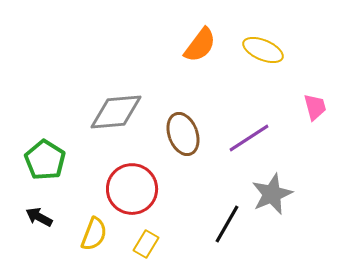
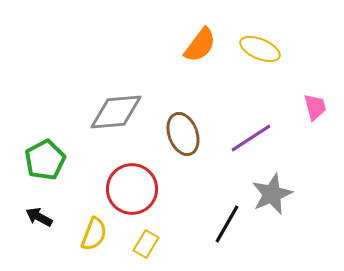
yellow ellipse: moved 3 px left, 1 px up
purple line: moved 2 px right
green pentagon: rotated 12 degrees clockwise
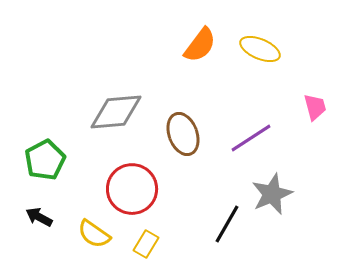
yellow semicircle: rotated 104 degrees clockwise
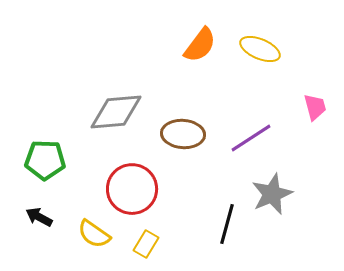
brown ellipse: rotated 66 degrees counterclockwise
green pentagon: rotated 30 degrees clockwise
black line: rotated 15 degrees counterclockwise
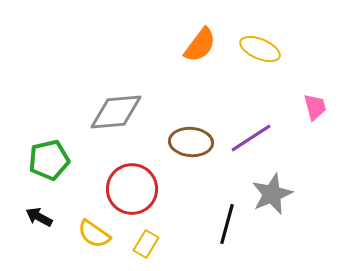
brown ellipse: moved 8 px right, 8 px down
green pentagon: moved 4 px right; rotated 15 degrees counterclockwise
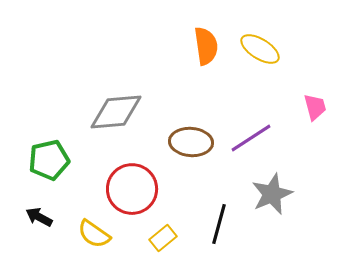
orange semicircle: moved 6 px right, 1 px down; rotated 45 degrees counterclockwise
yellow ellipse: rotated 9 degrees clockwise
black line: moved 8 px left
yellow rectangle: moved 17 px right, 6 px up; rotated 20 degrees clockwise
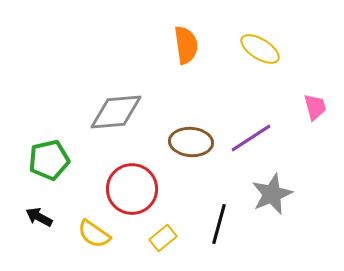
orange semicircle: moved 20 px left, 1 px up
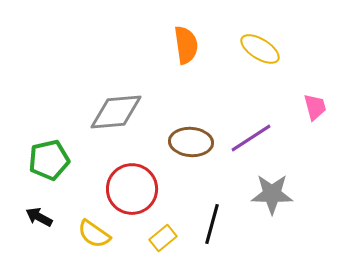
gray star: rotated 24 degrees clockwise
black line: moved 7 px left
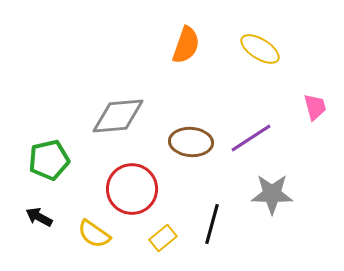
orange semicircle: rotated 27 degrees clockwise
gray diamond: moved 2 px right, 4 px down
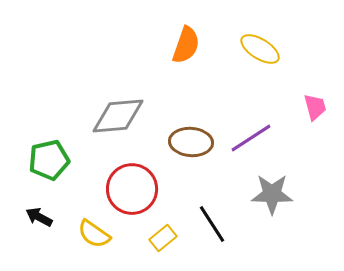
black line: rotated 48 degrees counterclockwise
